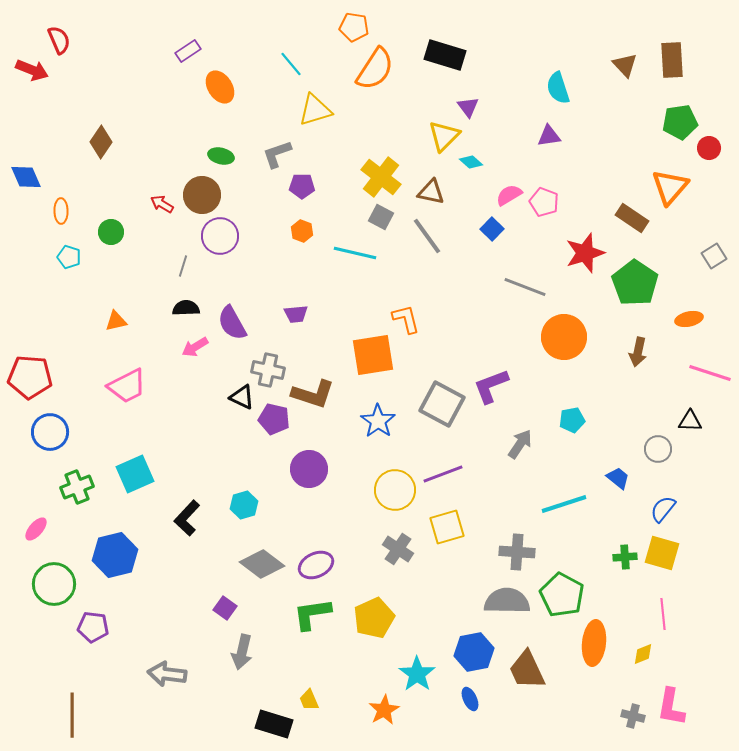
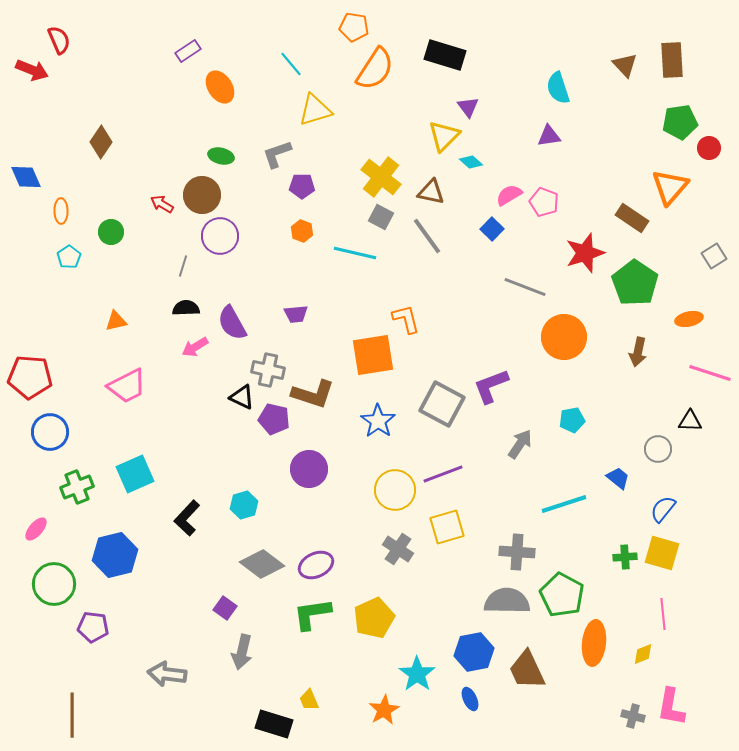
cyan pentagon at (69, 257): rotated 20 degrees clockwise
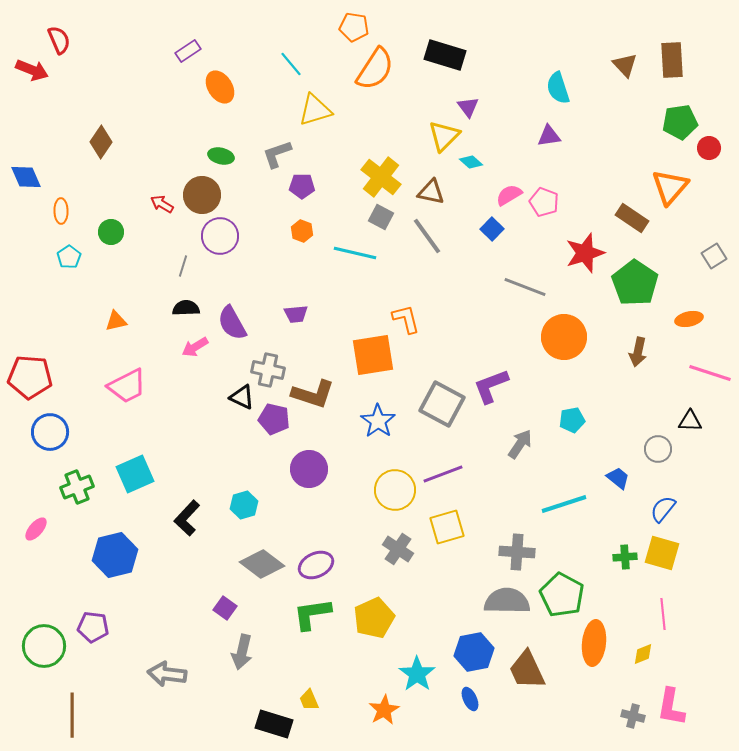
green circle at (54, 584): moved 10 px left, 62 px down
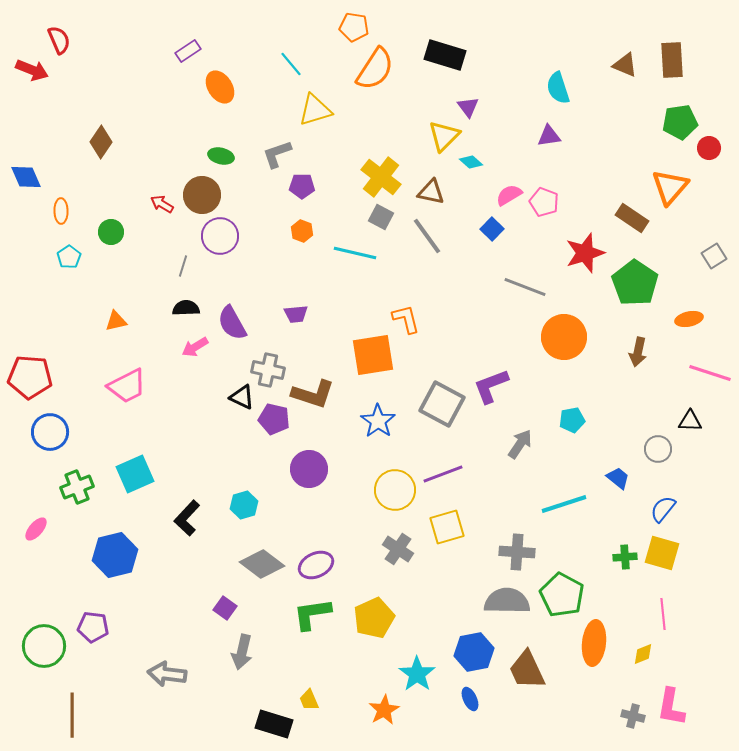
brown triangle at (625, 65): rotated 24 degrees counterclockwise
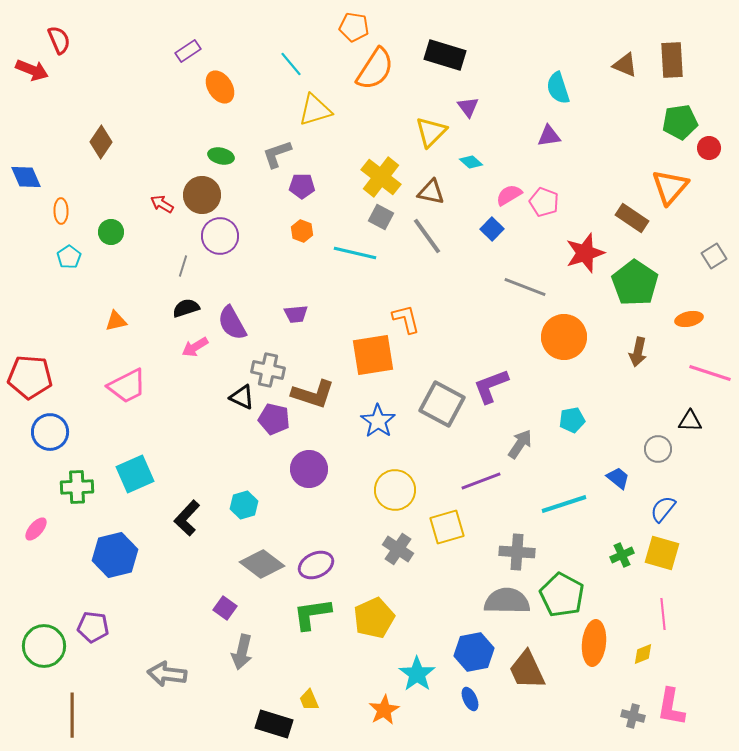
yellow triangle at (444, 136): moved 13 px left, 4 px up
black semicircle at (186, 308): rotated 16 degrees counterclockwise
purple line at (443, 474): moved 38 px right, 7 px down
green cross at (77, 487): rotated 20 degrees clockwise
green cross at (625, 557): moved 3 px left, 2 px up; rotated 20 degrees counterclockwise
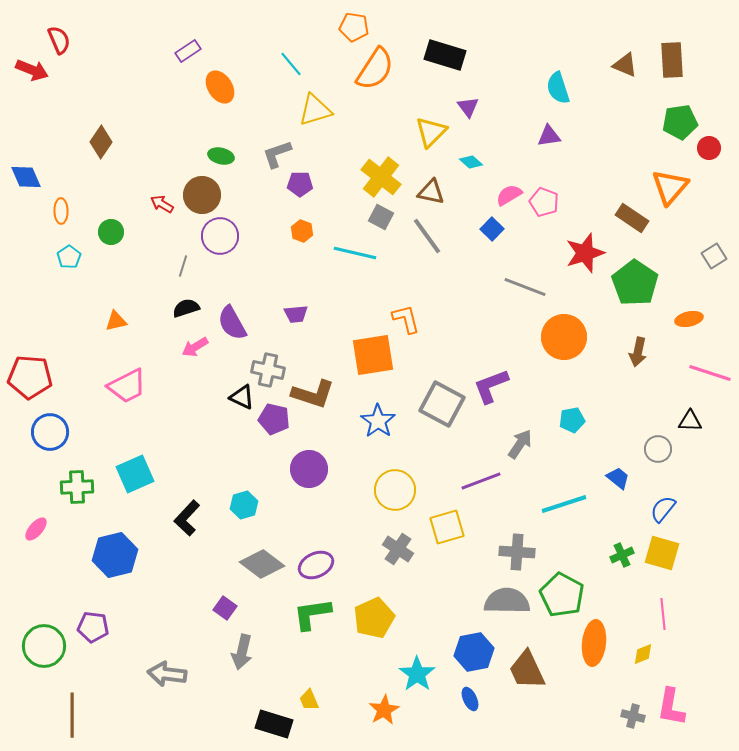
purple pentagon at (302, 186): moved 2 px left, 2 px up
